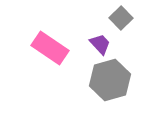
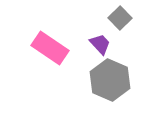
gray square: moved 1 px left
gray hexagon: rotated 21 degrees counterclockwise
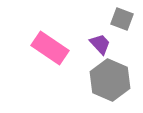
gray square: moved 2 px right, 1 px down; rotated 25 degrees counterclockwise
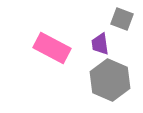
purple trapezoid: rotated 145 degrees counterclockwise
pink rectangle: moved 2 px right; rotated 6 degrees counterclockwise
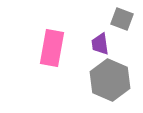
pink rectangle: rotated 72 degrees clockwise
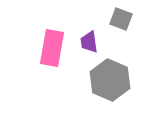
gray square: moved 1 px left
purple trapezoid: moved 11 px left, 2 px up
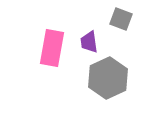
gray hexagon: moved 2 px left, 2 px up; rotated 12 degrees clockwise
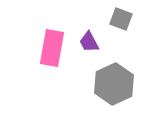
purple trapezoid: rotated 20 degrees counterclockwise
gray hexagon: moved 6 px right, 6 px down
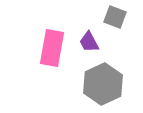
gray square: moved 6 px left, 2 px up
gray hexagon: moved 11 px left
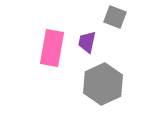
purple trapezoid: moved 2 px left; rotated 40 degrees clockwise
